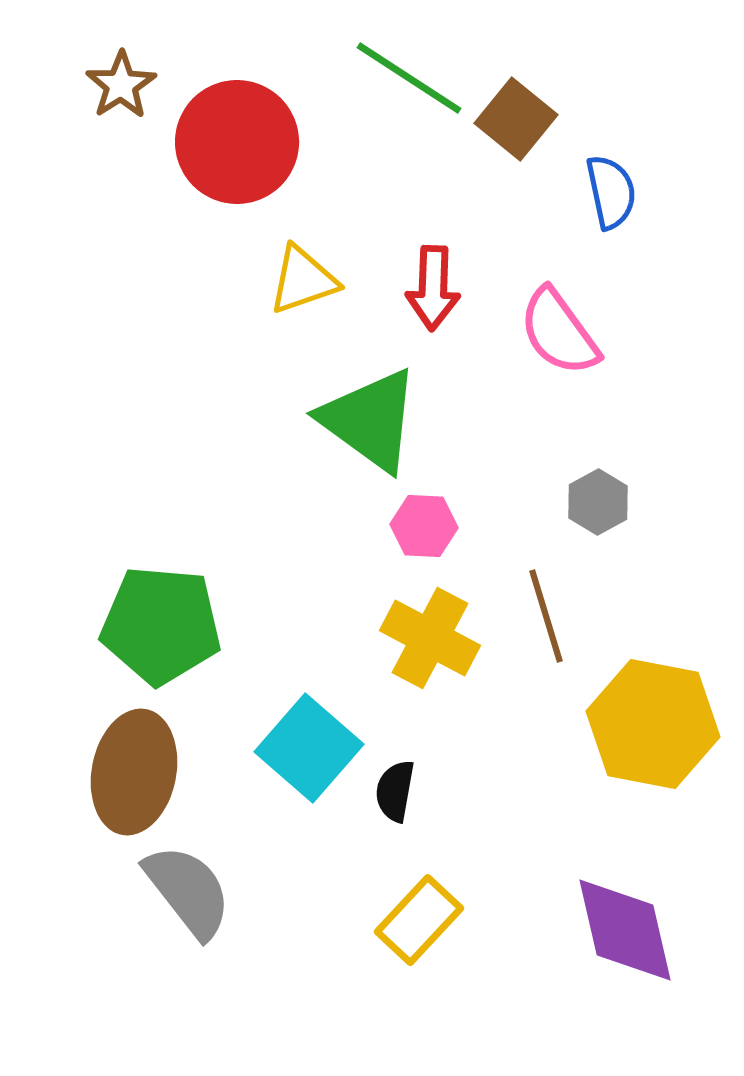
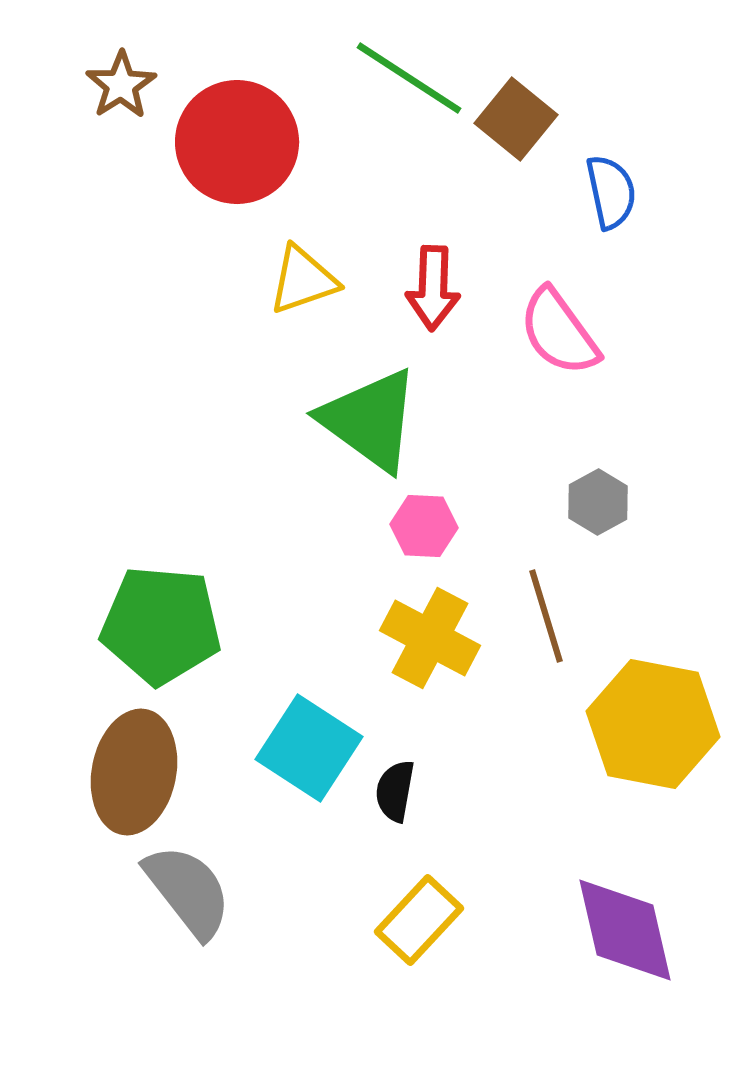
cyan square: rotated 8 degrees counterclockwise
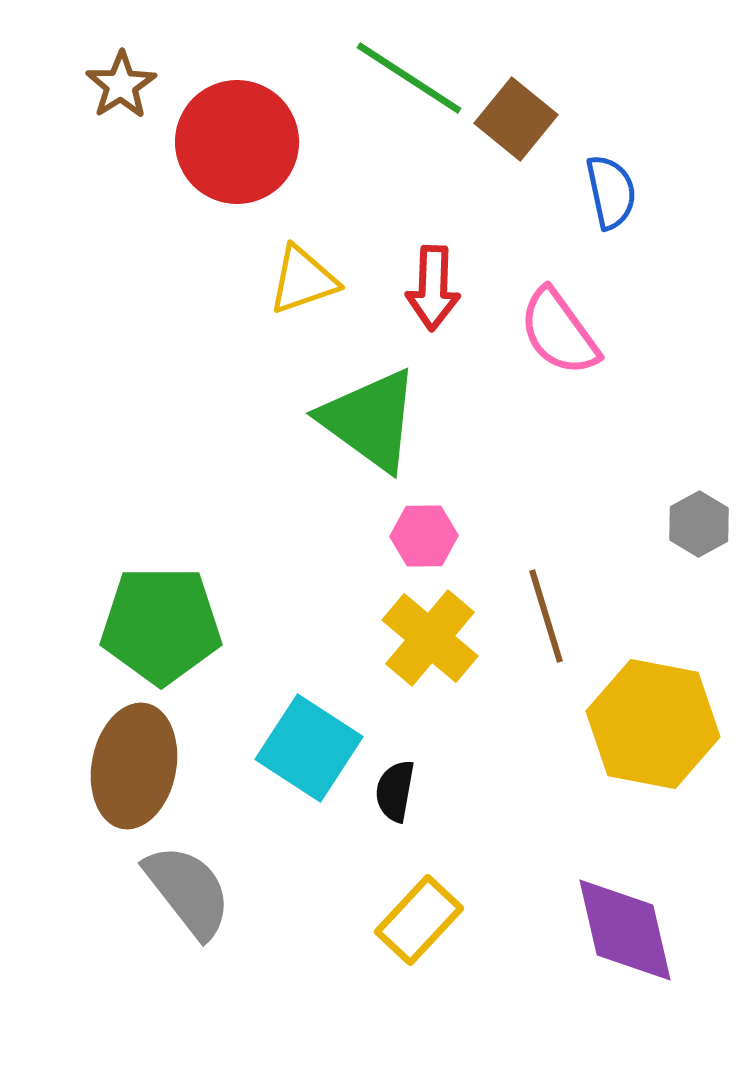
gray hexagon: moved 101 px right, 22 px down
pink hexagon: moved 10 px down; rotated 4 degrees counterclockwise
green pentagon: rotated 5 degrees counterclockwise
yellow cross: rotated 12 degrees clockwise
brown ellipse: moved 6 px up
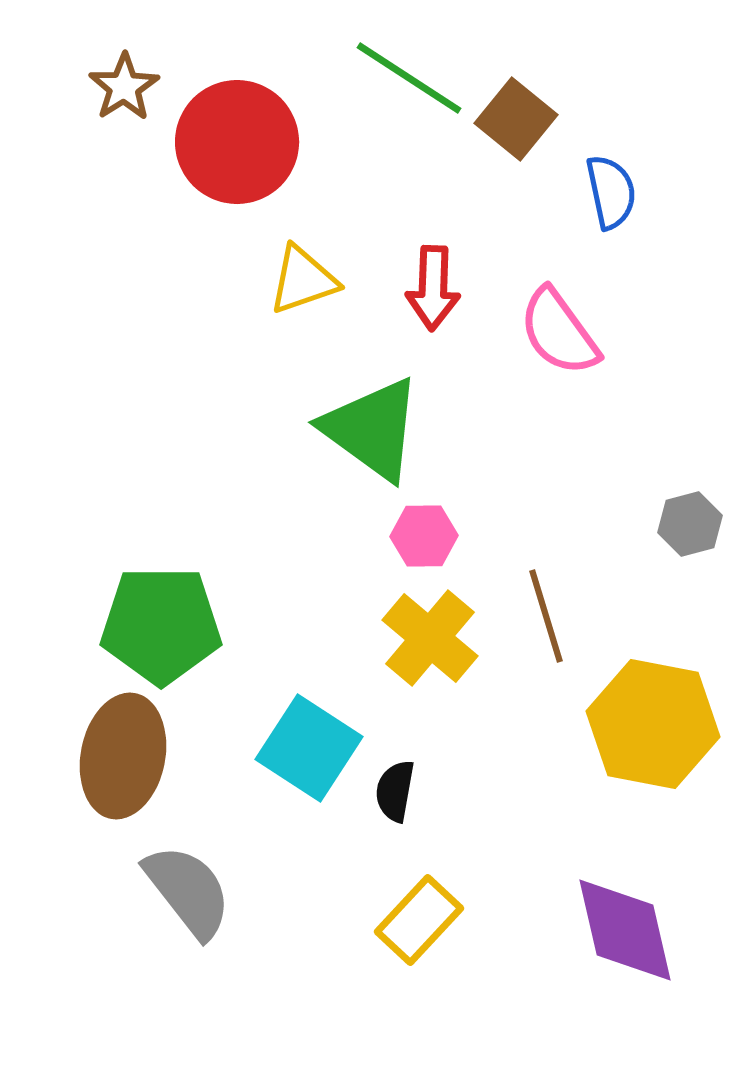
brown star: moved 3 px right, 2 px down
green triangle: moved 2 px right, 9 px down
gray hexagon: moved 9 px left; rotated 14 degrees clockwise
brown ellipse: moved 11 px left, 10 px up
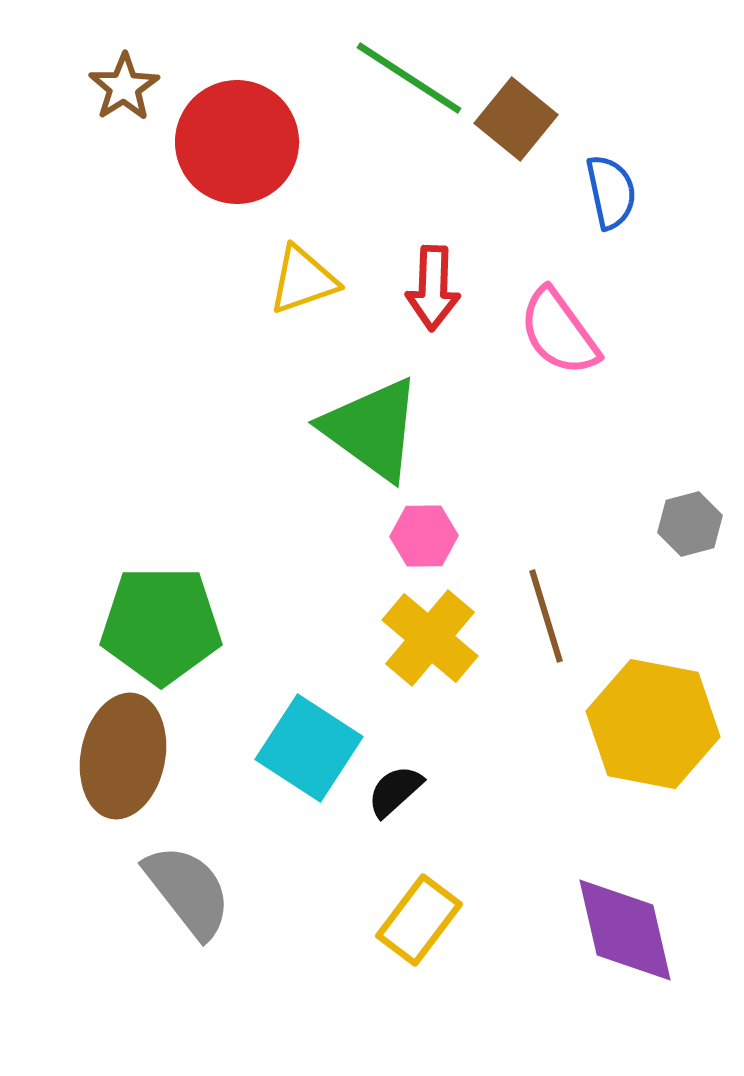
black semicircle: rotated 38 degrees clockwise
yellow rectangle: rotated 6 degrees counterclockwise
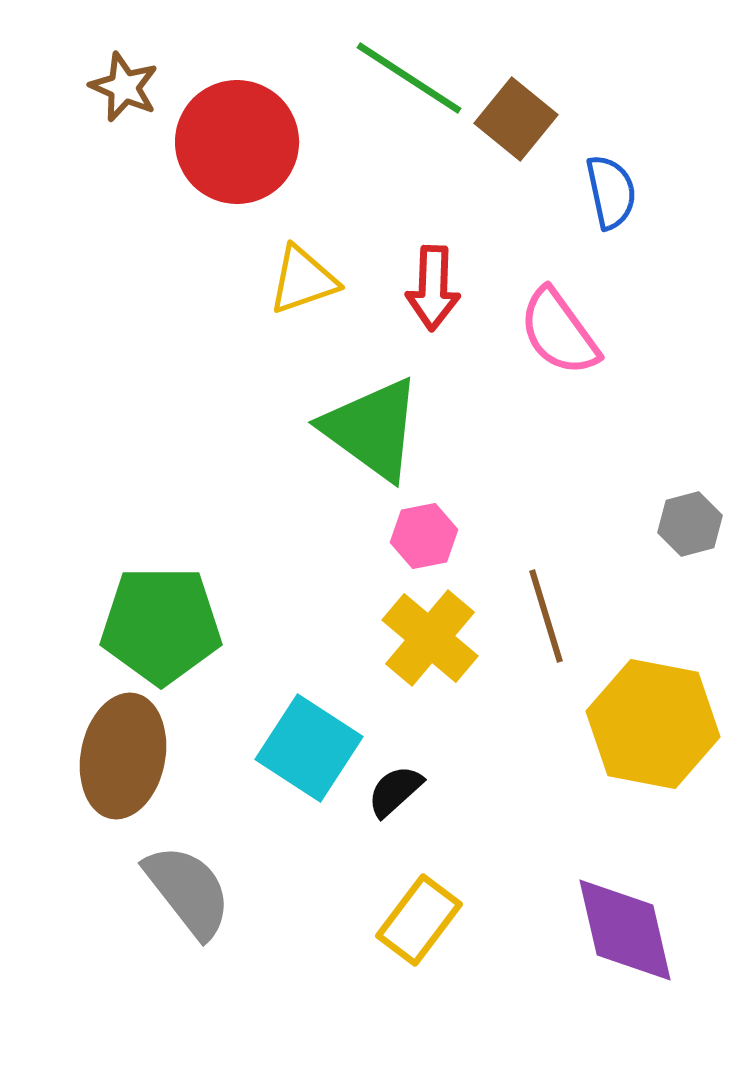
brown star: rotated 16 degrees counterclockwise
pink hexagon: rotated 10 degrees counterclockwise
